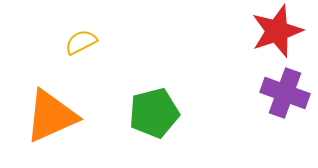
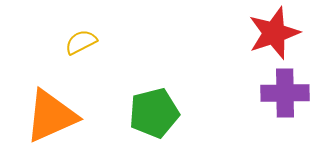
red star: moved 3 px left, 2 px down
purple cross: rotated 21 degrees counterclockwise
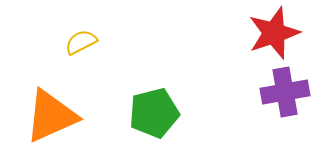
purple cross: moved 1 px up; rotated 9 degrees counterclockwise
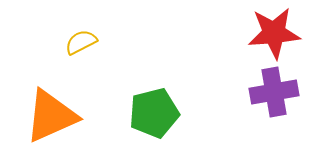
red star: rotated 14 degrees clockwise
purple cross: moved 11 px left
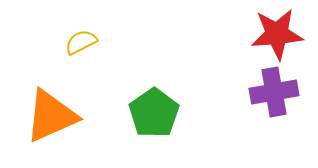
red star: moved 3 px right, 1 px down
green pentagon: rotated 21 degrees counterclockwise
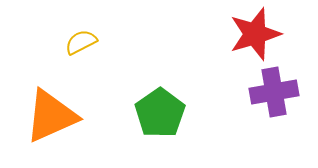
red star: moved 22 px left; rotated 12 degrees counterclockwise
green pentagon: moved 6 px right
